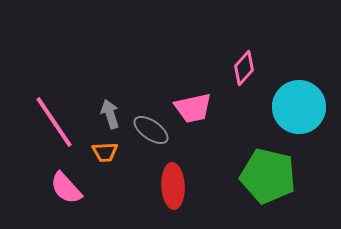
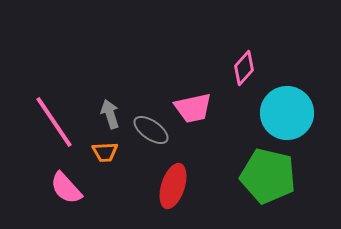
cyan circle: moved 12 px left, 6 px down
red ellipse: rotated 21 degrees clockwise
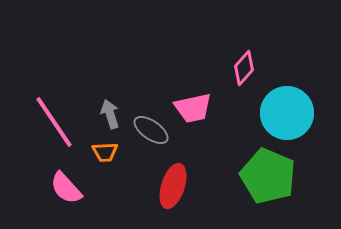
green pentagon: rotated 10 degrees clockwise
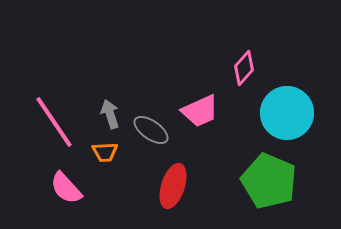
pink trapezoid: moved 7 px right, 3 px down; rotated 12 degrees counterclockwise
green pentagon: moved 1 px right, 5 px down
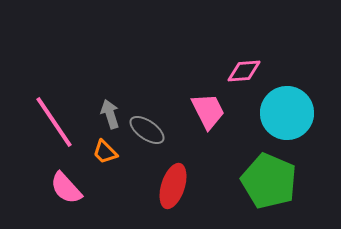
pink diamond: moved 3 px down; rotated 44 degrees clockwise
pink trapezoid: moved 8 px right; rotated 93 degrees counterclockwise
gray ellipse: moved 4 px left
orange trapezoid: rotated 48 degrees clockwise
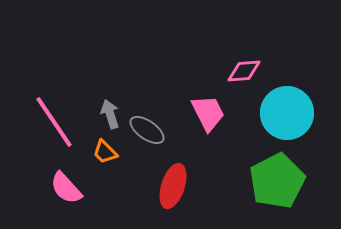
pink trapezoid: moved 2 px down
green pentagon: moved 8 px right; rotated 22 degrees clockwise
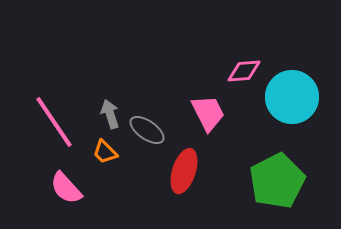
cyan circle: moved 5 px right, 16 px up
red ellipse: moved 11 px right, 15 px up
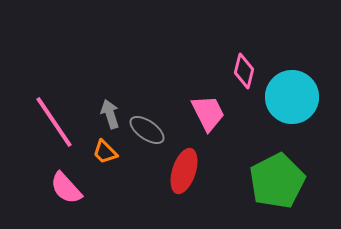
pink diamond: rotated 72 degrees counterclockwise
